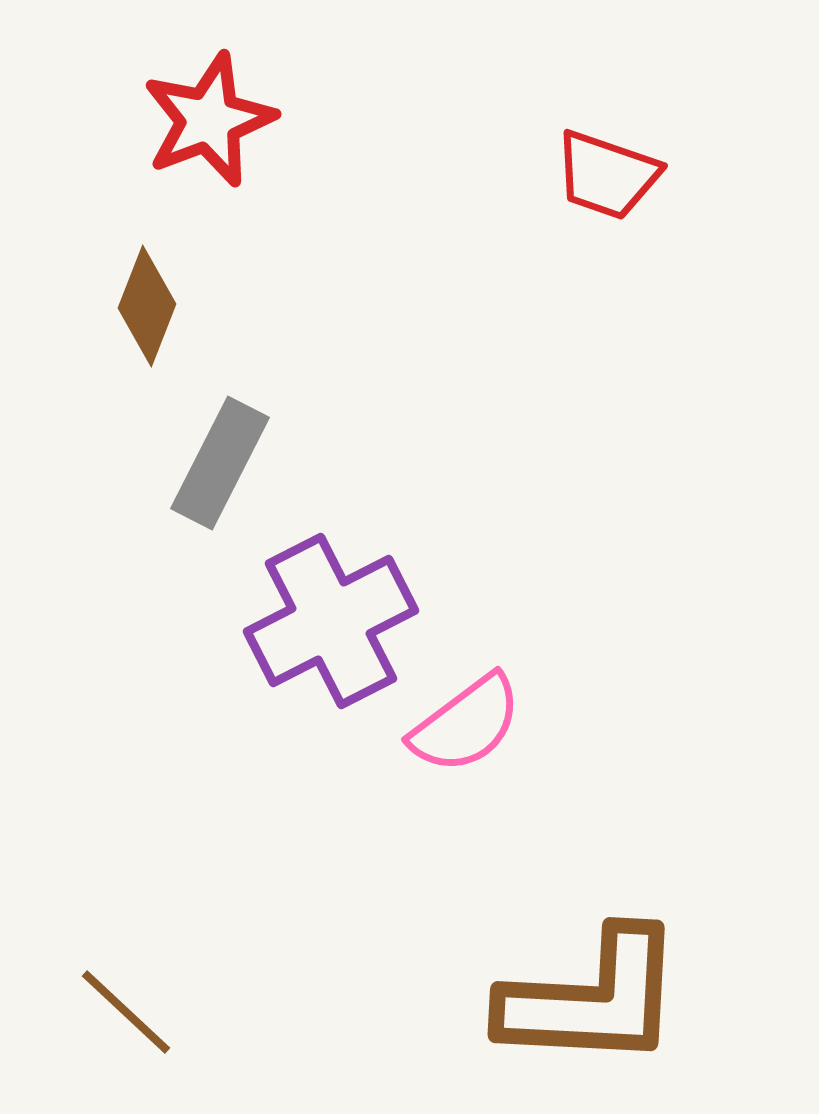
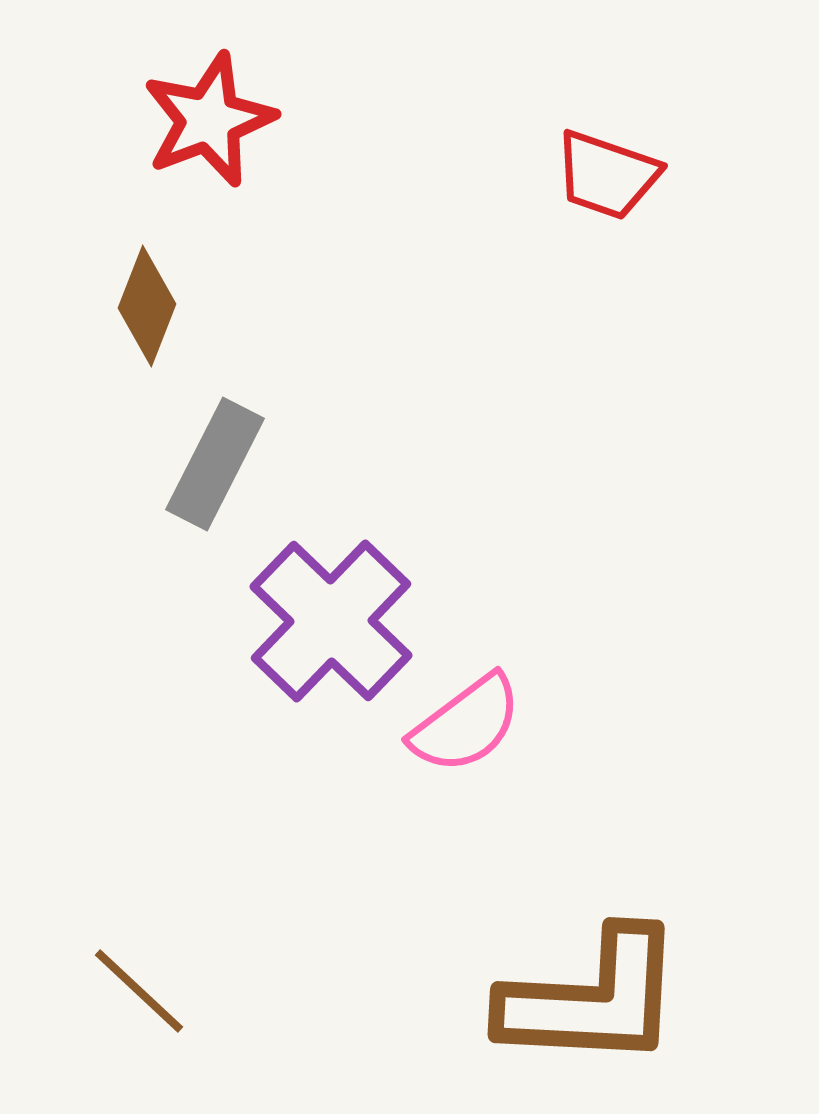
gray rectangle: moved 5 px left, 1 px down
purple cross: rotated 19 degrees counterclockwise
brown line: moved 13 px right, 21 px up
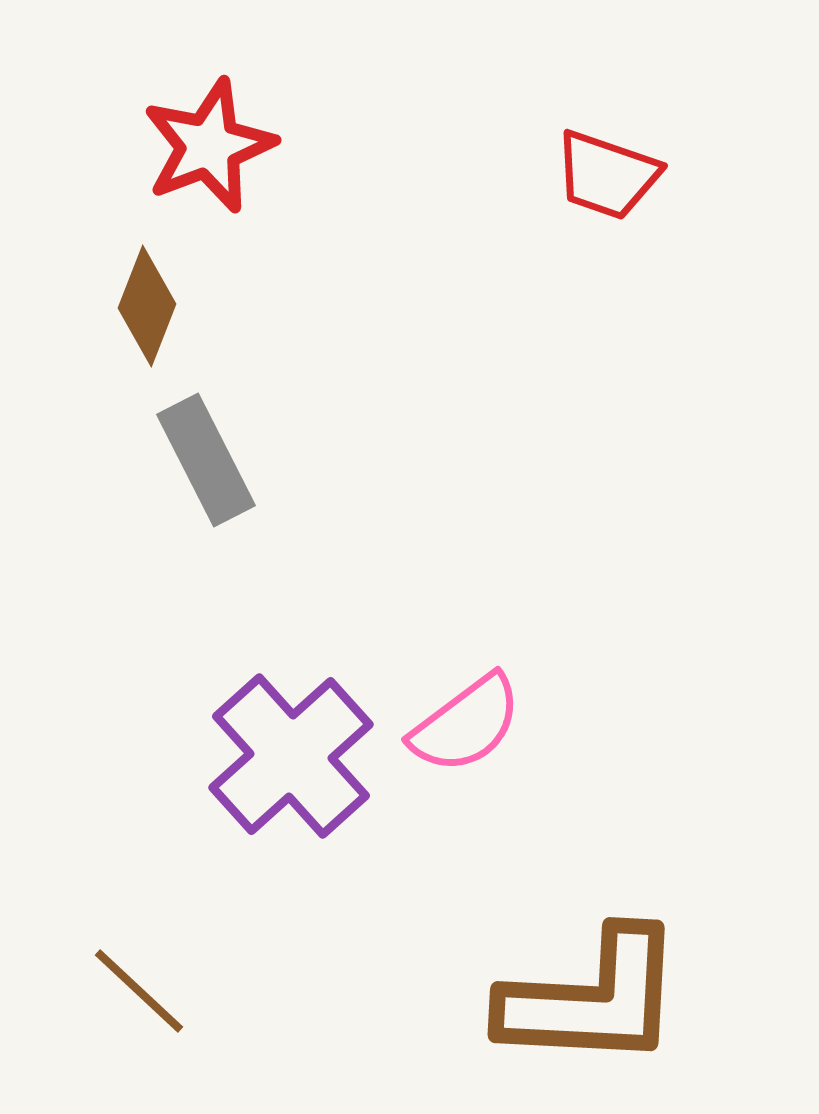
red star: moved 26 px down
gray rectangle: moved 9 px left, 4 px up; rotated 54 degrees counterclockwise
purple cross: moved 40 px left, 135 px down; rotated 4 degrees clockwise
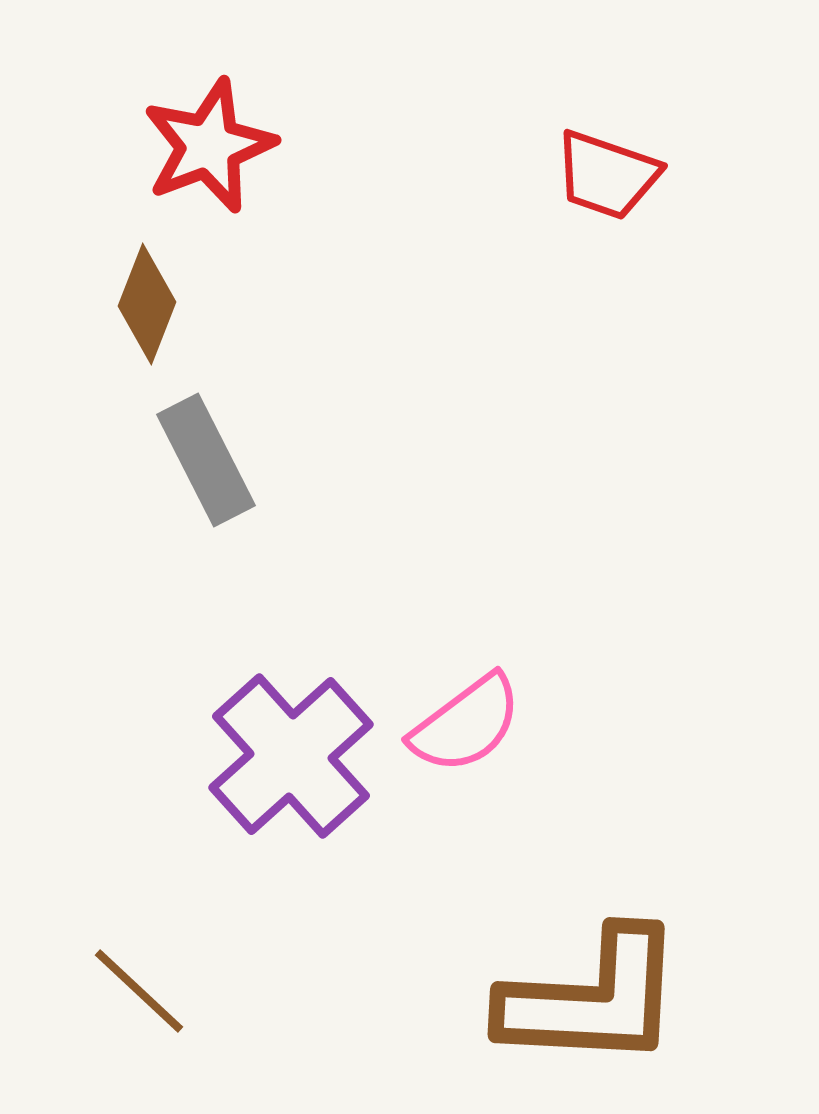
brown diamond: moved 2 px up
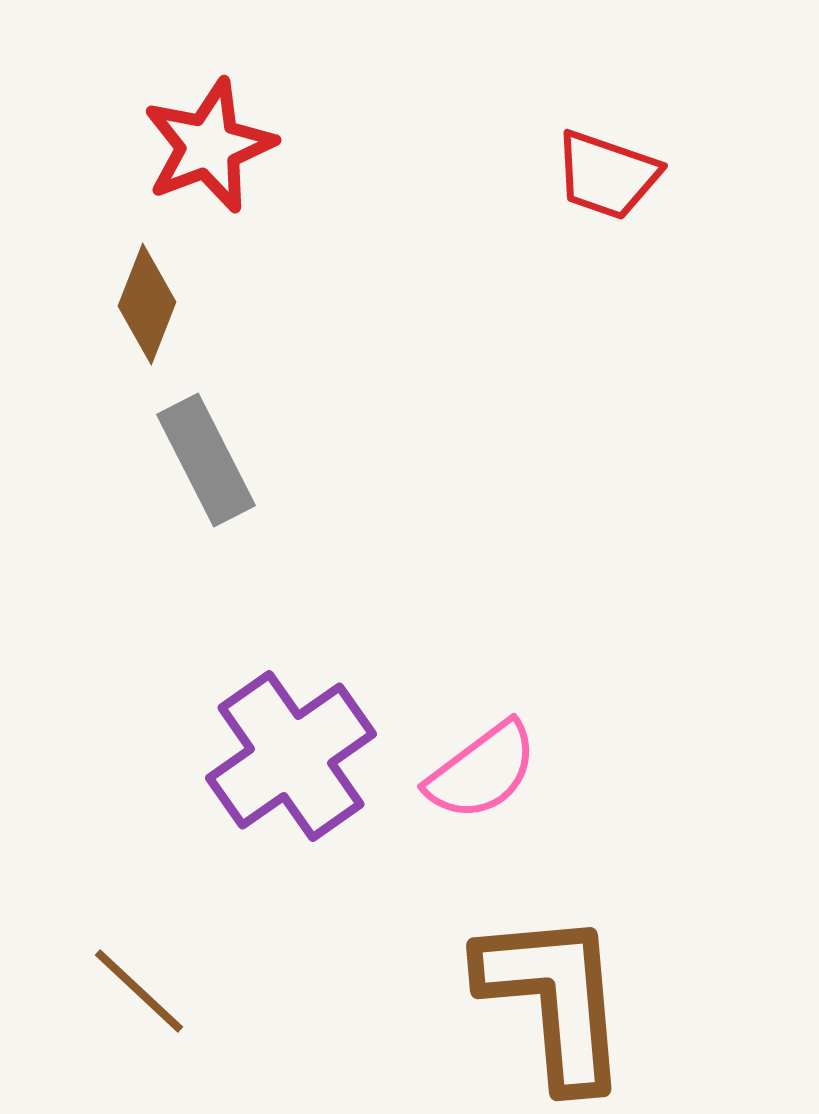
pink semicircle: moved 16 px right, 47 px down
purple cross: rotated 7 degrees clockwise
brown L-shape: moved 38 px left; rotated 98 degrees counterclockwise
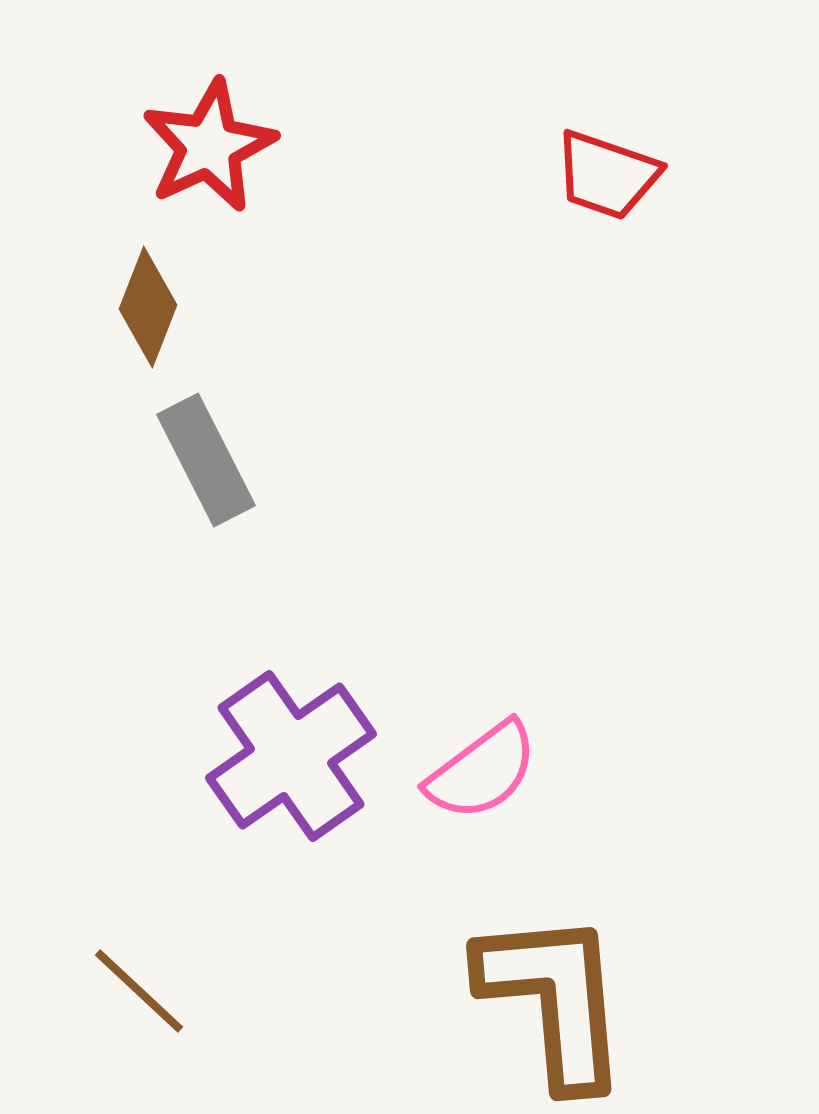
red star: rotated 4 degrees counterclockwise
brown diamond: moved 1 px right, 3 px down
